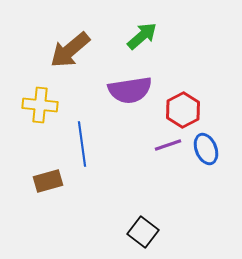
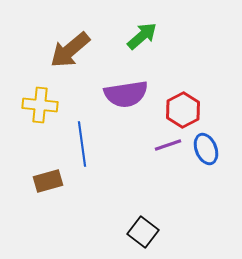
purple semicircle: moved 4 px left, 4 px down
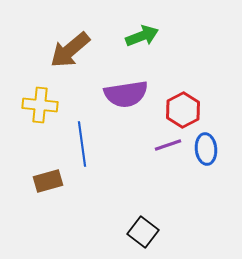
green arrow: rotated 20 degrees clockwise
blue ellipse: rotated 16 degrees clockwise
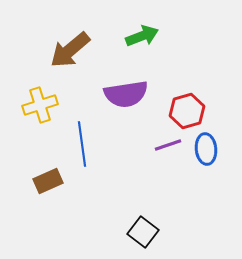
yellow cross: rotated 24 degrees counterclockwise
red hexagon: moved 4 px right, 1 px down; rotated 12 degrees clockwise
brown rectangle: rotated 8 degrees counterclockwise
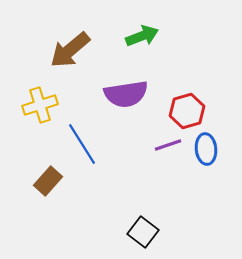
blue line: rotated 24 degrees counterclockwise
brown rectangle: rotated 24 degrees counterclockwise
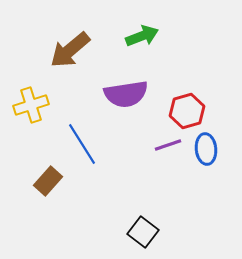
yellow cross: moved 9 px left
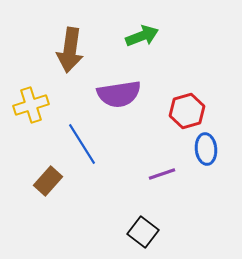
brown arrow: rotated 42 degrees counterclockwise
purple semicircle: moved 7 px left
purple line: moved 6 px left, 29 px down
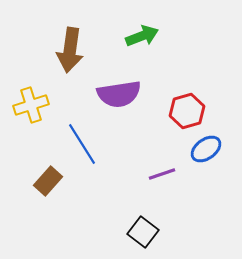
blue ellipse: rotated 60 degrees clockwise
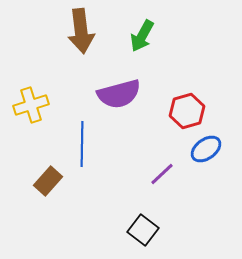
green arrow: rotated 140 degrees clockwise
brown arrow: moved 11 px right, 19 px up; rotated 15 degrees counterclockwise
purple semicircle: rotated 6 degrees counterclockwise
blue line: rotated 33 degrees clockwise
purple line: rotated 24 degrees counterclockwise
black square: moved 2 px up
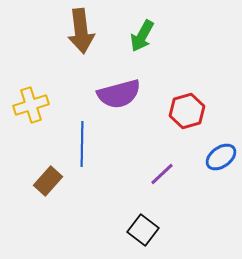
blue ellipse: moved 15 px right, 8 px down
